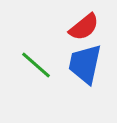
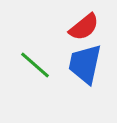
green line: moved 1 px left
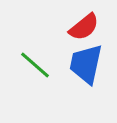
blue trapezoid: moved 1 px right
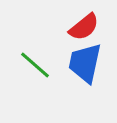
blue trapezoid: moved 1 px left, 1 px up
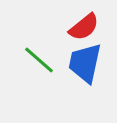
green line: moved 4 px right, 5 px up
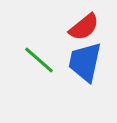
blue trapezoid: moved 1 px up
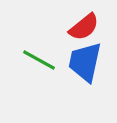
green line: rotated 12 degrees counterclockwise
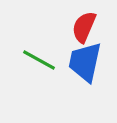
red semicircle: rotated 152 degrees clockwise
